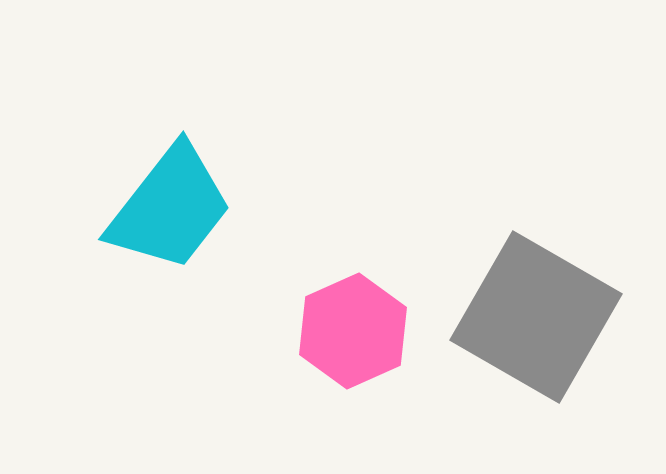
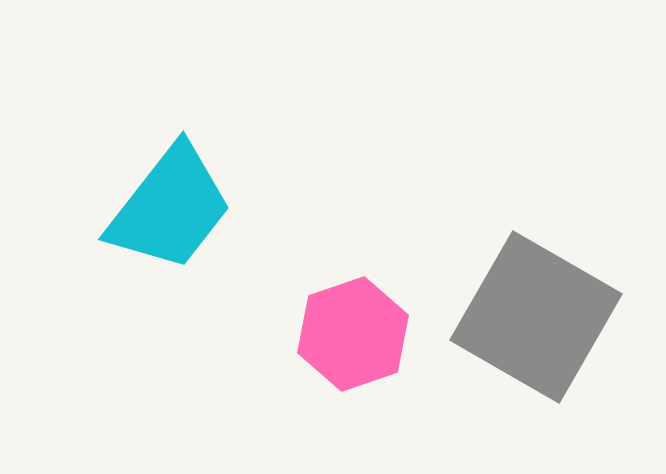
pink hexagon: moved 3 px down; rotated 5 degrees clockwise
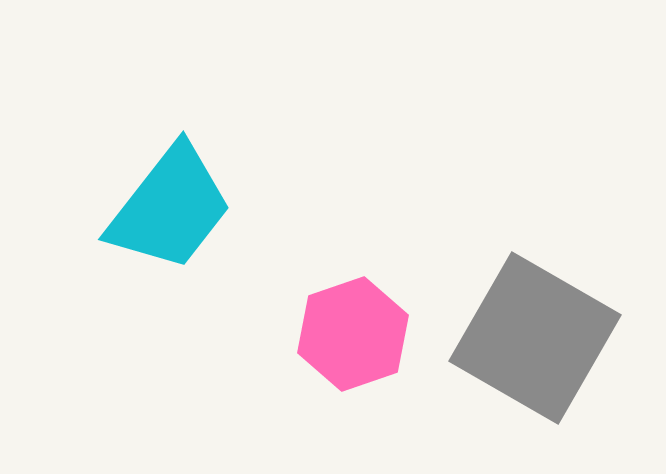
gray square: moved 1 px left, 21 px down
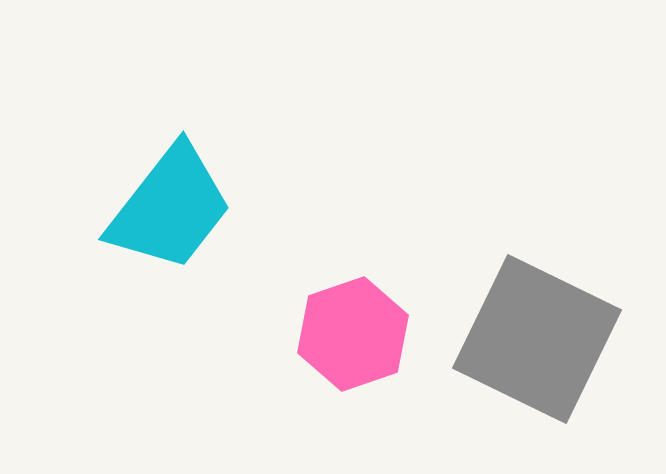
gray square: moved 2 px right, 1 px down; rotated 4 degrees counterclockwise
